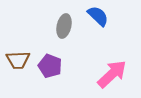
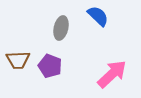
gray ellipse: moved 3 px left, 2 px down
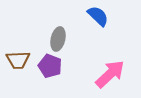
gray ellipse: moved 3 px left, 11 px down
pink arrow: moved 2 px left
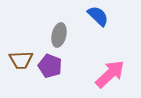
gray ellipse: moved 1 px right, 4 px up
brown trapezoid: moved 3 px right
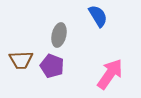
blue semicircle: rotated 15 degrees clockwise
purple pentagon: moved 2 px right
pink arrow: rotated 12 degrees counterclockwise
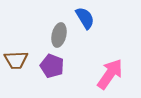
blue semicircle: moved 13 px left, 2 px down
brown trapezoid: moved 5 px left
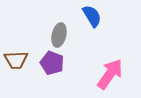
blue semicircle: moved 7 px right, 2 px up
purple pentagon: moved 3 px up
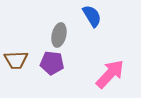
purple pentagon: rotated 15 degrees counterclockwise
pink arrow: rotated 8 degrees clockwise
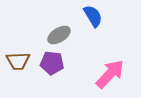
blue semicircle: moved 1 px right
gray ellipse: rotated 45 degrees clockwise
brown trapezoid: moved 2 px right, 1 px down
